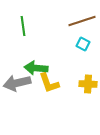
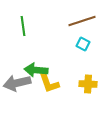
green arrow: moved 2 px down
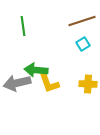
cyan square: rotated 32 degrees clockwise
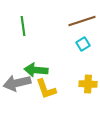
yellow L-shape: moved 3 px left, 6 px down
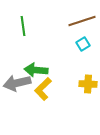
yellow L-shape: moved 3 px left; rotated 65 degrees clockwise
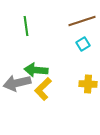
green line: moved 3 px right
